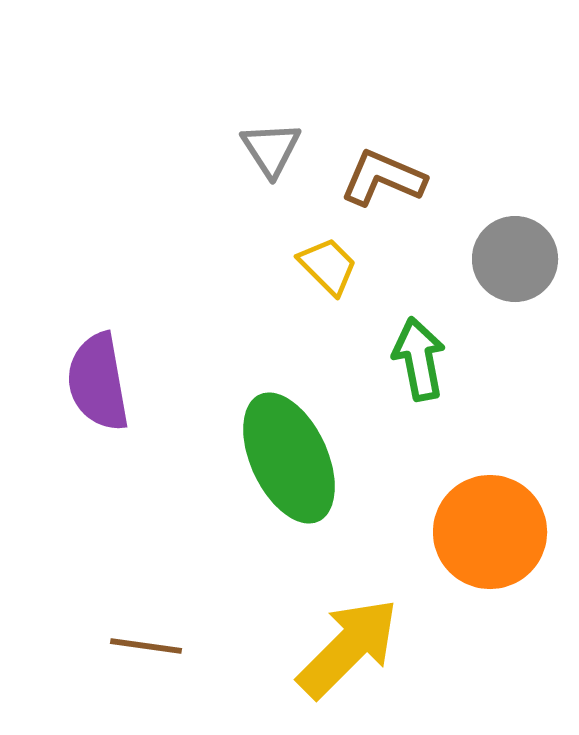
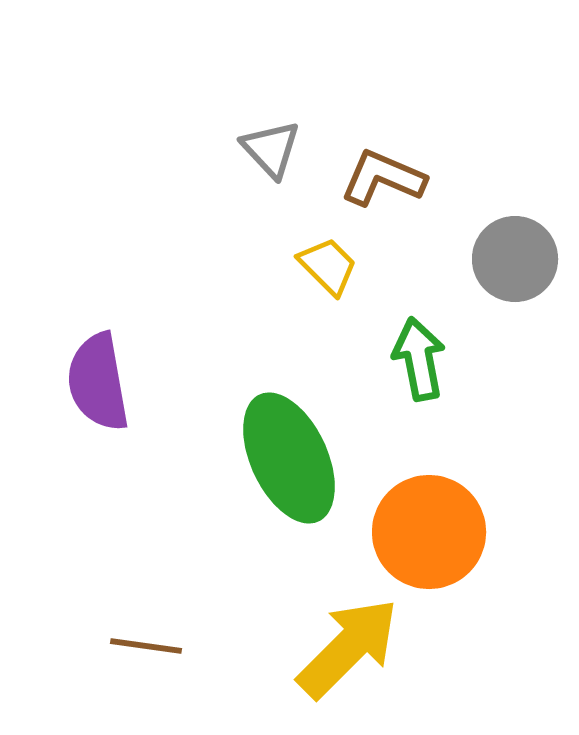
gray triangle: rotated 10 degrees counterclockwise
orange circle: moved 61 px left
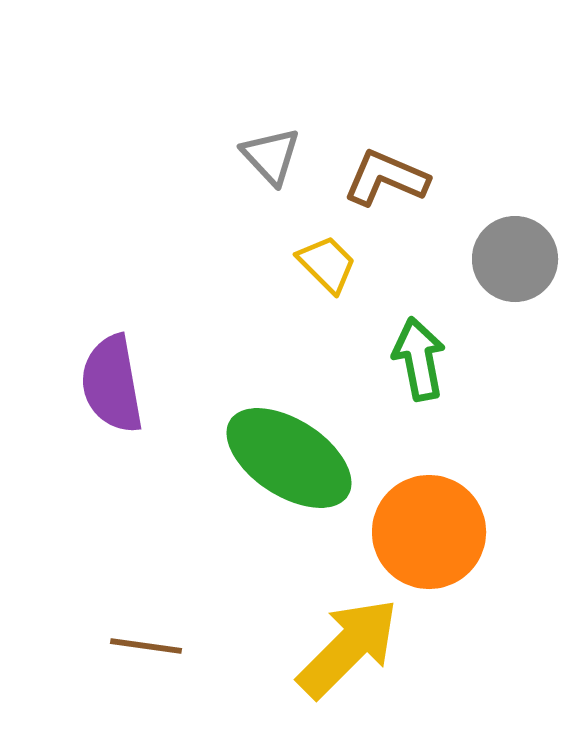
gray triangle: moved 7 px down
brown L-shape: moved 3 px right
yellow trapezoid: moved 1 px left, 2 px up
purple semicircle: moved 14 px right, 2 px down
green ellipse: rotated 32 degrees counterclockwise
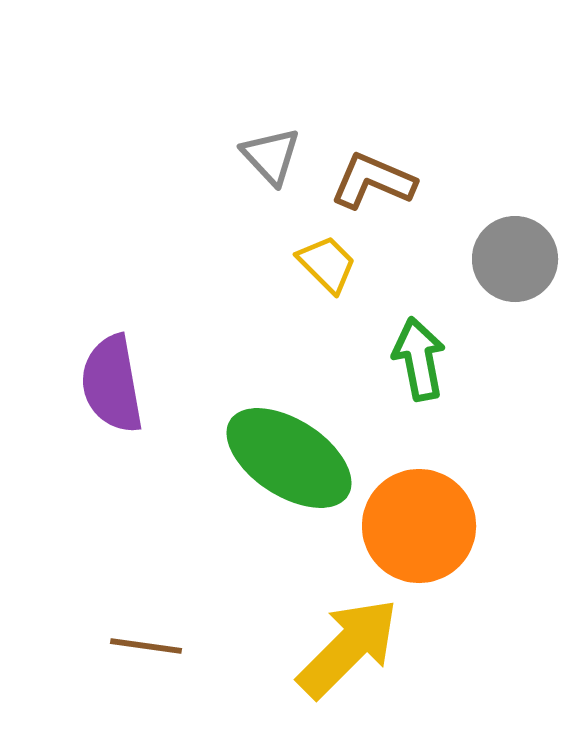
brown L-shape: moved 13 px left, 3 px down
orange circle: moved 10 px left, 6 px up
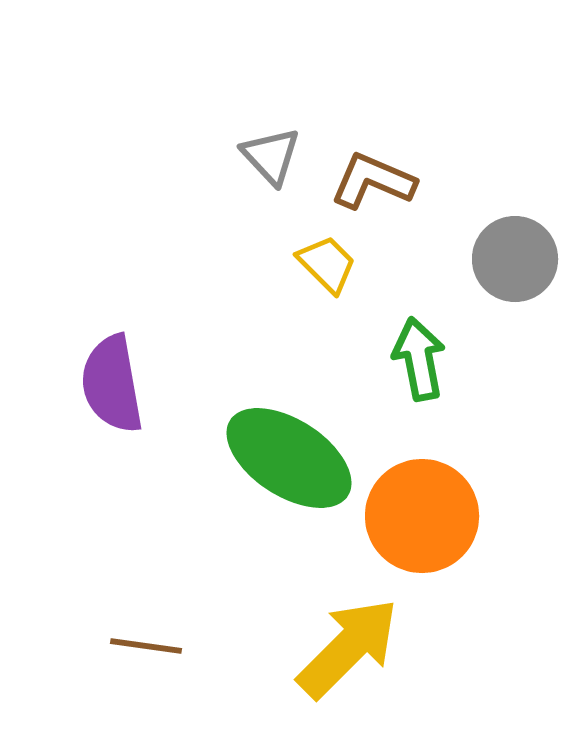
orange circle: moved 3 px right, 10 px up
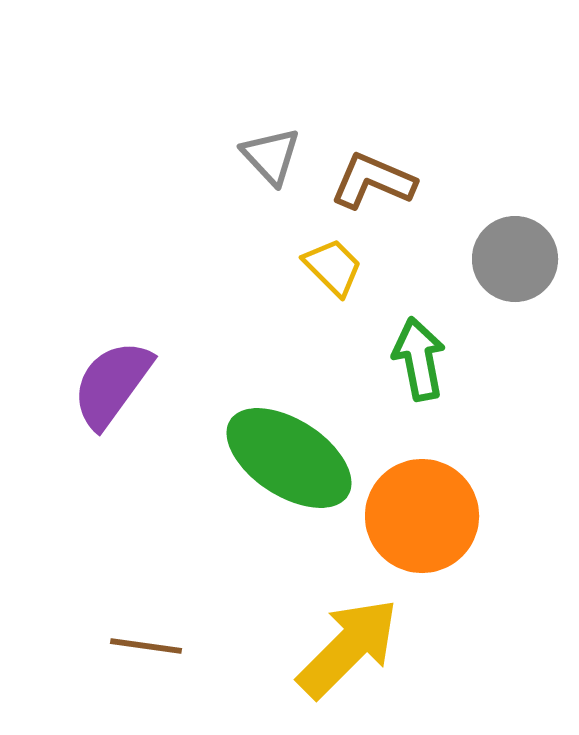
yellow trapezoid: moved 6 px right, 3 px down
purple semicircle: rotated 46 degrees clockwise
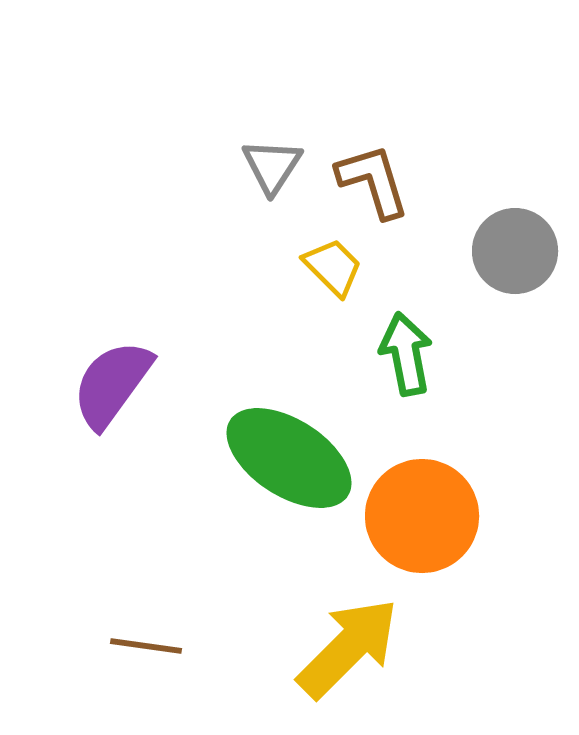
gray triangle: moved 1 px right, 10 px down; rotated 16 degrees clockwise
brown L-shape: rotated 50 degrees clockwise
gray circle: moved 8 px up
green arrow: moved 13 px left, 5 px up
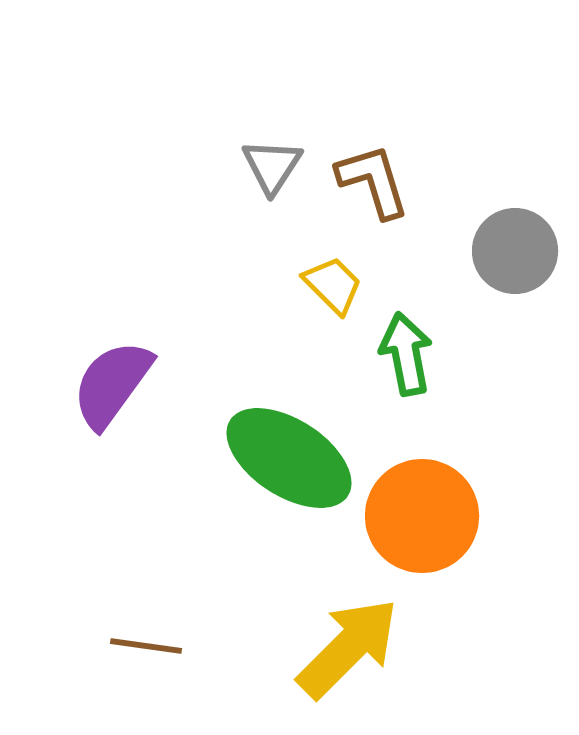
yellow trapezoid: moved 18 px down
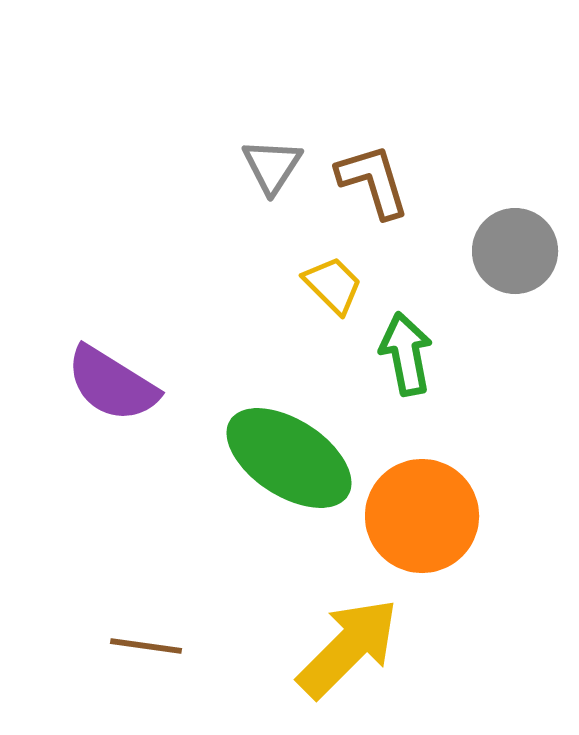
purple semicircle: rotated 94 degrees counterclockwise
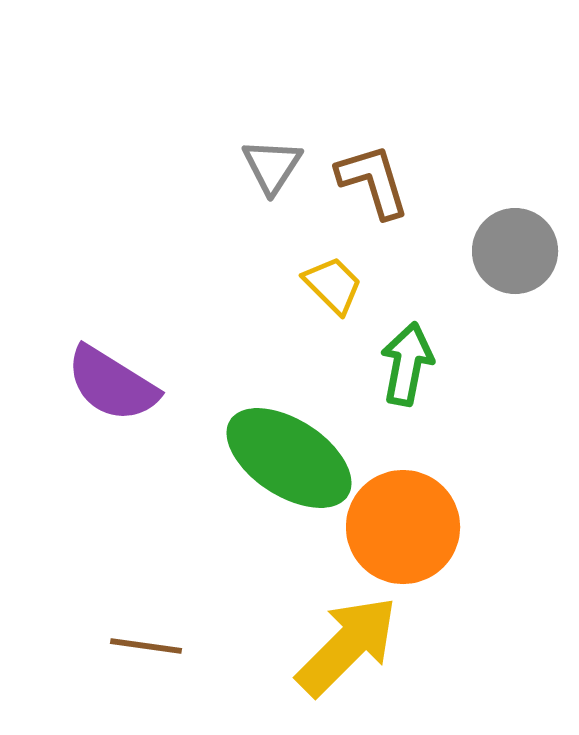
green arrow: moved 1 px right, 10 px down; rotated 22 degrees clockwise
orange circle: moved 19 px left, 11 px down
yellow arrow: moved 1 px left, 2 px up
